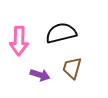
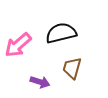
pink arrow: moved 1 px left, 4 px down; rotated 48 degrees clockwise
purple arrow: moved 7 px down
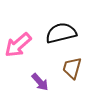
purple arrow: rotated 30 degrees clockwise
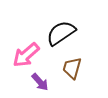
black semicircle: rotated 20 degrees counterclockwise
pink arrow: moved 8 px right, 10 px down
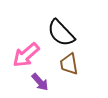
black semicircle: rotated 100 degrees counterclockwise
brown trapezoid: moved 3 px left, 4 px up; rotated 25 degrees counterclockwise
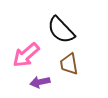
black semicircle: moved 3 px up
purple arrow: rotated 120 degrees clockwise
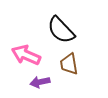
pink arrow: rotated 64 degrees clockwise
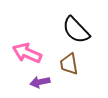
black semicircle: moved 15 px right
pink arrow: moved 1 px right, 2 px up
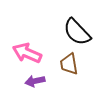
black semicircle: moved 1 px right, 2 px down
purple arrow: moved 5 px left, 1 px up
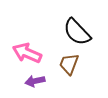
brown trapezoid: rotated 30 degrees clockwise
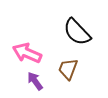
brown trapezoid: moved 1 px left, 5 px down
purple arrow: rotated 66 degrees clockwise
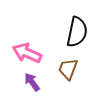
black semicircle: rotated 124 degrees counterclockwise
purple arrow: moved 3 px left, 1 px down
